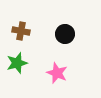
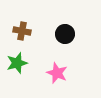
brown cross: moved 1 px right
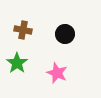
brown cross: moved 1 px right, 1 px up
green star: rotated 20 degrees counterclockwise
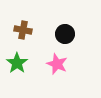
pink star: moved 9 px up
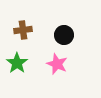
brown cross: rotated 18 degrees counterclockwise
black circle: moved 1 px left, 1 px down
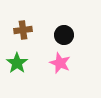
pink star: moved 3 px right, 1 px up
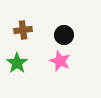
pink star: moved 2 px up
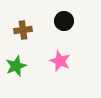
black circle: moved 14 px up
green star: moved 1 px left, 3 px down; rotated 15 degrees clockwise
